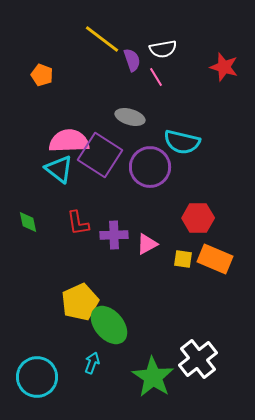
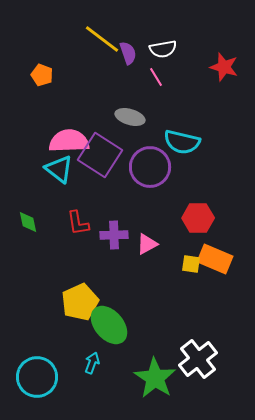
purple semicircle: moved 4 px left, 7 px up
yellow square: moved 8 px right, 5 px down
green star: moved 2 px right, 1 px down
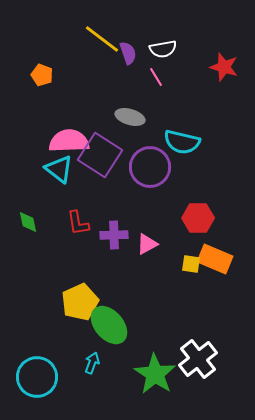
green star: moved 4 px up
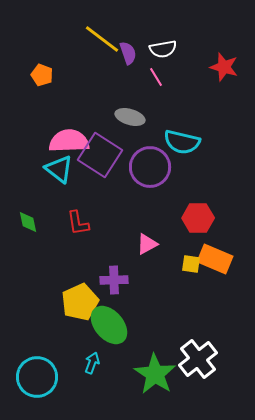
purple cross: moved 45 px down
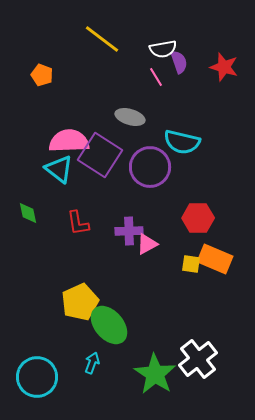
purple semicircle: moved 51 px right, 9 px down
green diamond: moved 9 px up
purple cross: moved 15 px right, 49 px up
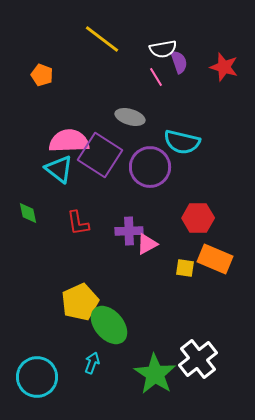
yellow square: moved 6 px left, 4 px down
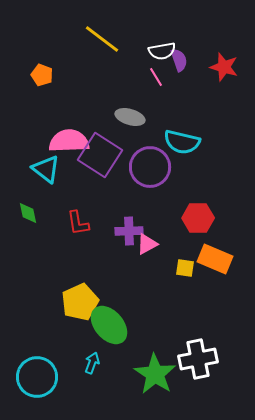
white semicircle: moved 1 px left, 2 px down
purple semicircle: moved 2 px up
cyan triangle: moved 13 px left
white cross: rotated 27 degrees clockwise
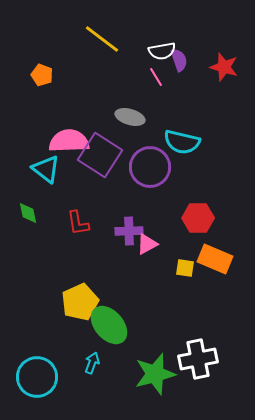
green star: rotated 24 degrees clockwise
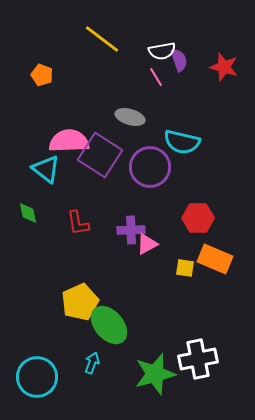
purple cross: moved 2 px right, 1 px up
